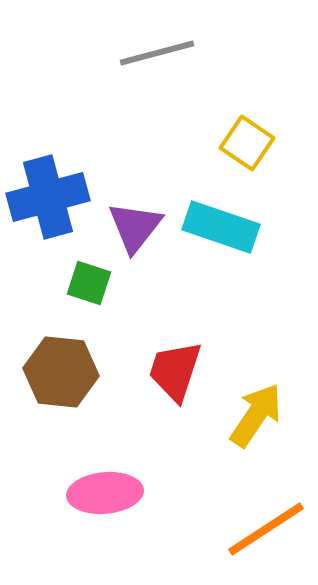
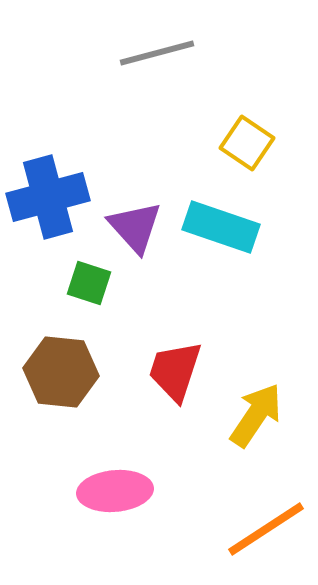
purple triangle: rotated 20 degrees counterclockwise
pink ellipse: moved 10 px right, 2 px up
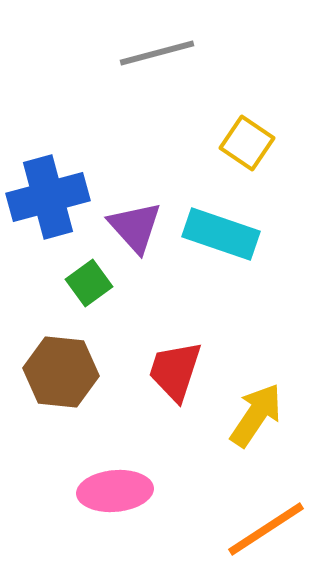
cyan rectangle: moved 7 px down
green square: rotated 36 degrees clockwise
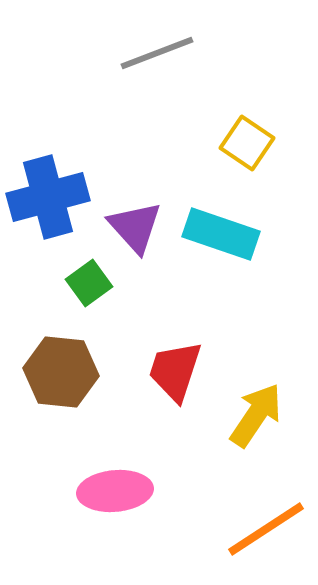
gray line: rotated 6 degrees counterclockwise
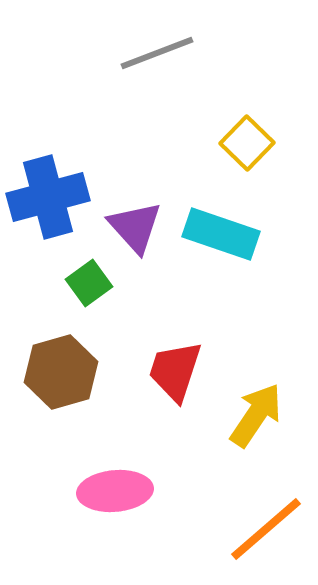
yellow square: rotated 10 degrees clockwise
brown hexagon: rotated 22 degrees counterclockwise
orange line: rotated 8 degrees counterclockwise
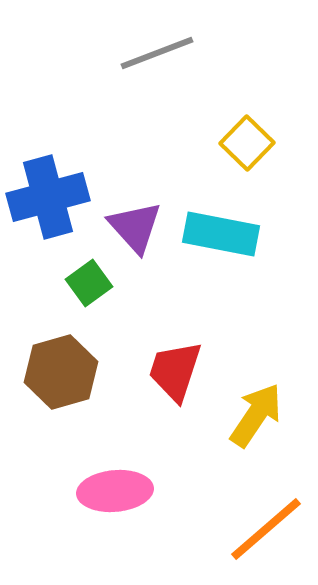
cyan rectangle: rotated 8 degrees counterclockwise
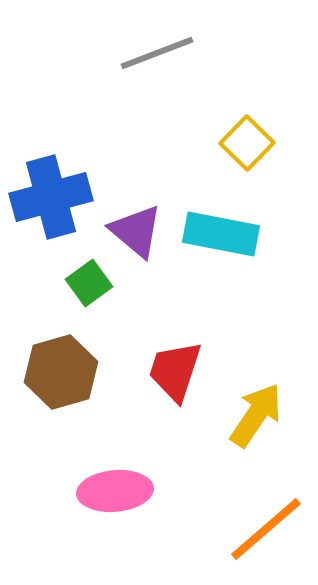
blue cross: moved 3 px right
purple triangle: moved 1 px right, 4 px down; rotated 8 degrees counterclockwise
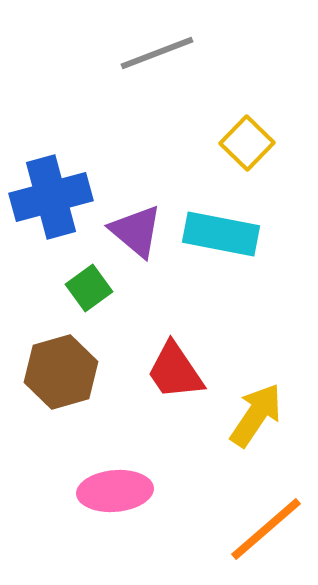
green square: moved 5 px down
red trapezoid: rotated 52 degrees counterclockwise
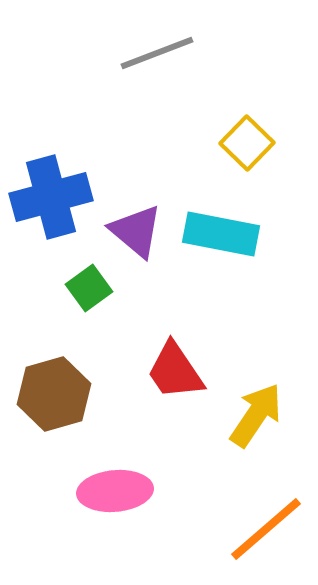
brown hexagon: moved 7 px left, 22 px down
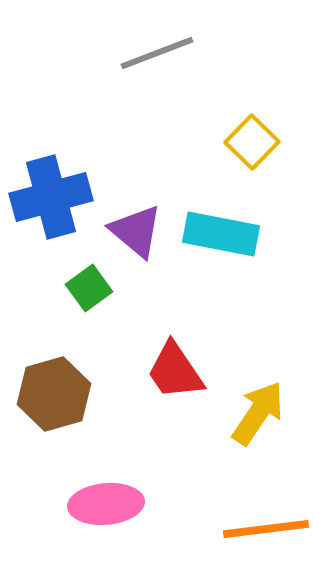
yellow square: moved 5 px right, 1 px up
yellow arrow: moved 2 px right, 2 px up
pink ellipse: moved 9 px left, 13 px down
orange line: rotated 34 degrees clockwise
